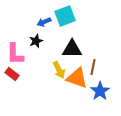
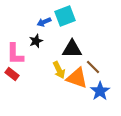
brown line: rotated 56 degrees counterclockwise
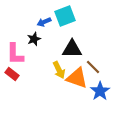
black star: moved 2 px left, 2 px up
